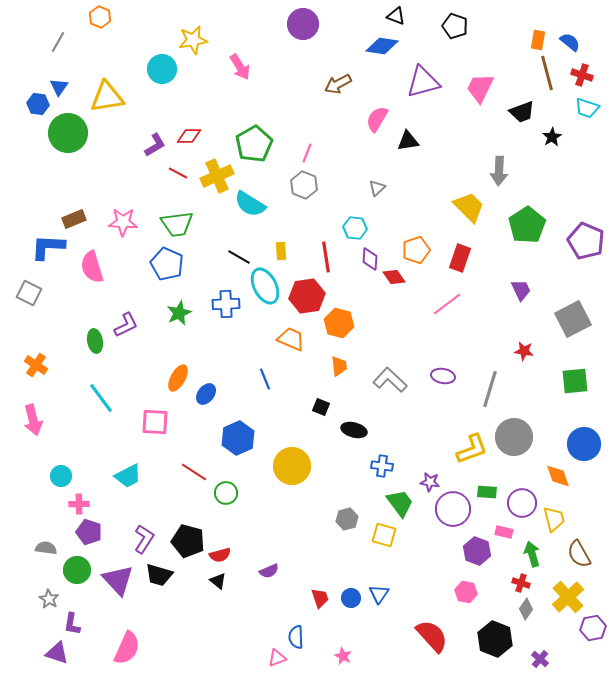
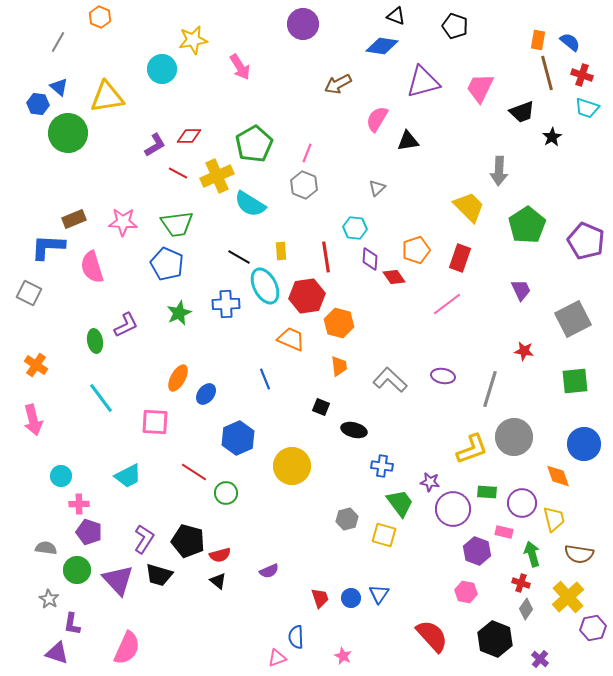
blue triangle at (59, 87): rotated 24 degrees counterclockwise
brown semicircle at (579, 554): rotated 52 degrees counterclockwise
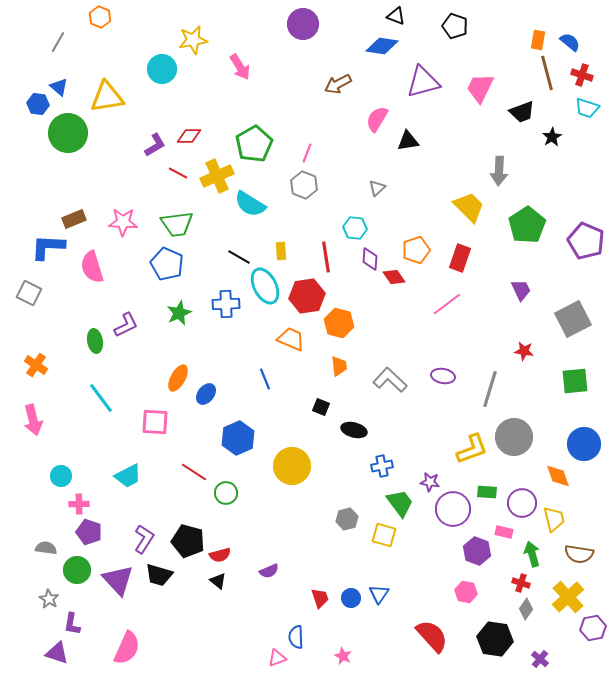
blue cross at (382, 466): rotated 20 degrees counterclockwise
black hexagon at (495, 639): rotated 12 degrees counterclockwise
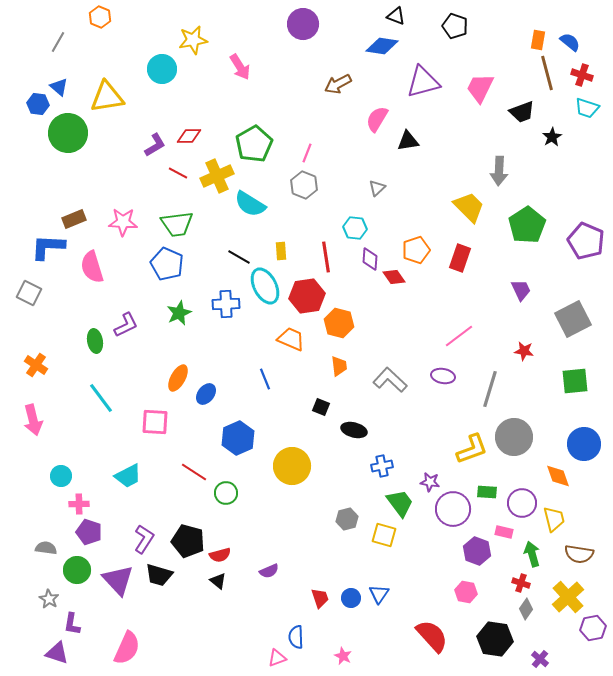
pink line at (447, 304): moved 12 px right, 32 px down
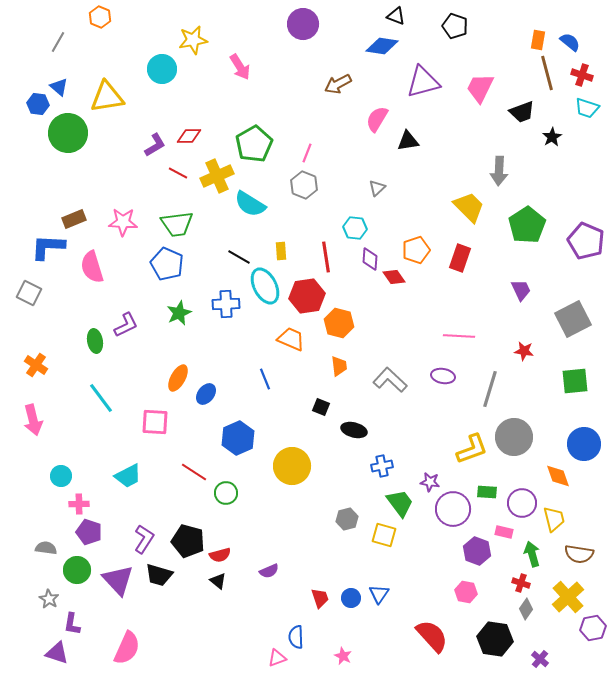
pink line at (459, 336): rotated 40 degrees clockwise
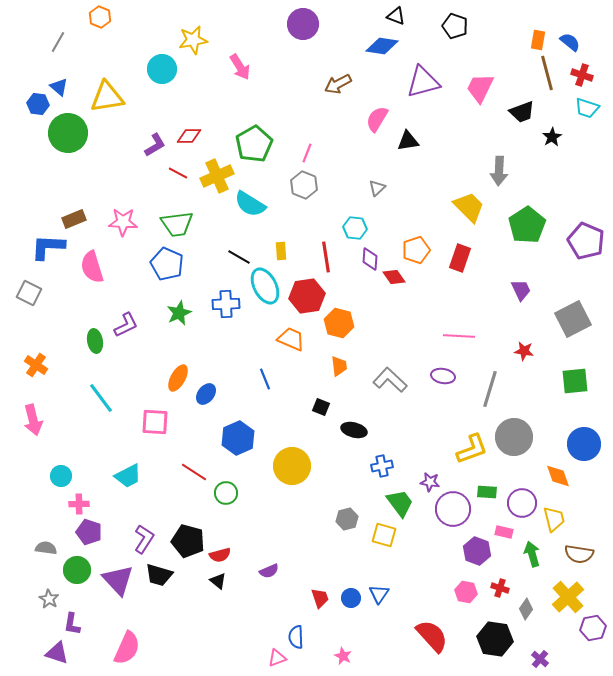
red cross at (521, 583): moved 21 px left, 5 px down
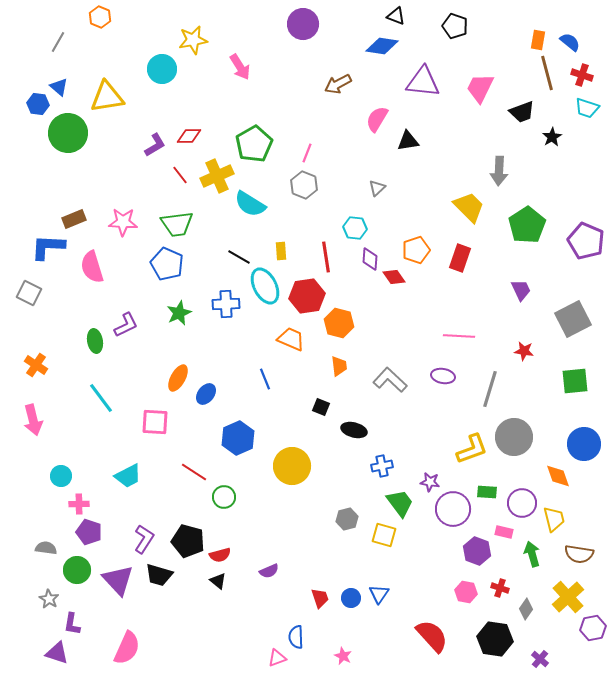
purple triangle at (423, 82): rotated 21 degrees clockwise
red line at (178, 173): moved 2 px right, 2 px down; rotated 24 degrees clockwise
green circle at (226, 493): moved 2 px left, 4 px down
